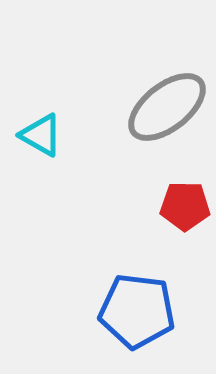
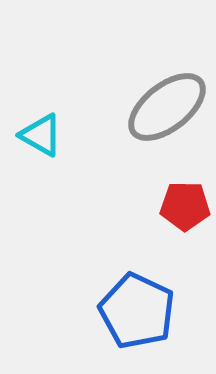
blue pentagon: rotated 18 degrees clockwise
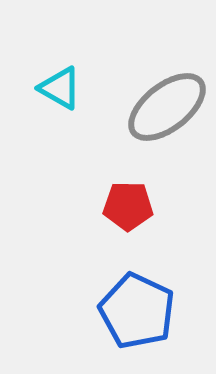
cyan triangle: moved 19 px right, 47 px up
red pentagon: moved 57 px left
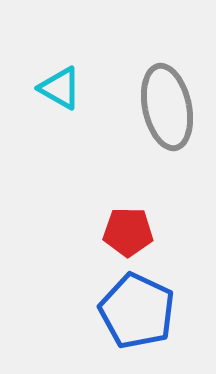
gray ellipse: rotated 64 degrees counterclockwise
red pentagon: moved 26 px down
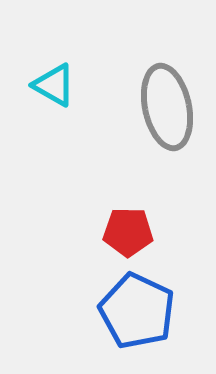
cyan triangle: moved 6 px left, 3 px up
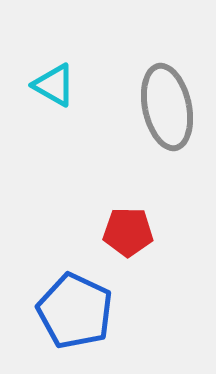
blue pentagon: moved 62 px left
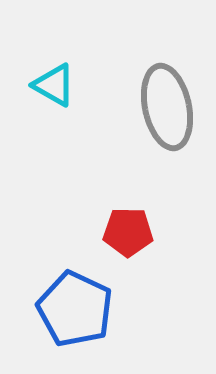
blue pentagon: moved 2 px up
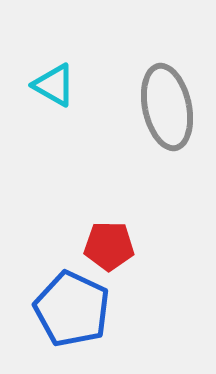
red pentagon: moved 19 px left, 14 px down
blue pentagon: moved 3 px left
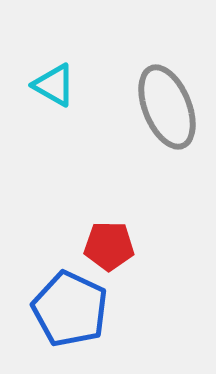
gray ellipse: rotated 10 degrees counterclockwise
blue pentagon: moved 2 px left
